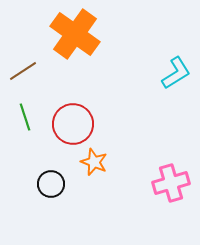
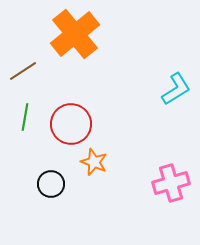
orange cross: rotated 15 degrees clockwise
cyan L-shape: moved 16 px down
green line: rotated 28 degrees clockwise
red circle: moved 2 px left
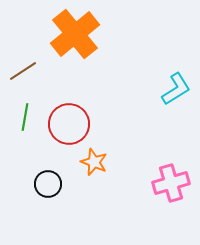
red circle: moved 2 px left
black circle: moved 3 px left
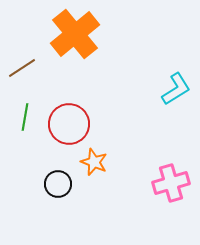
brown line: moved 1 px left, 3 px up
black circle: moved 10 px right
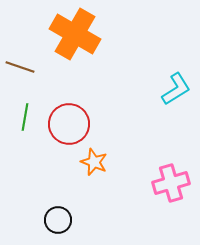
orange cross: rotated 21 degrees counterclockwise
brown line: moved 2 px left, 1 px up; rotated 52 degrees clockwise
black circle: moved 36 px down
